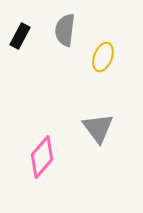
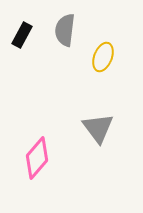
black rectangle: moved 2 px right, 1 px up
pink diamond: moved 5 px left, 1 px down
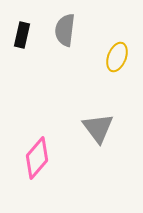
black rectangle: rotated 15 degrees counterclockwise
yellow ellipse: moved 14 px right
